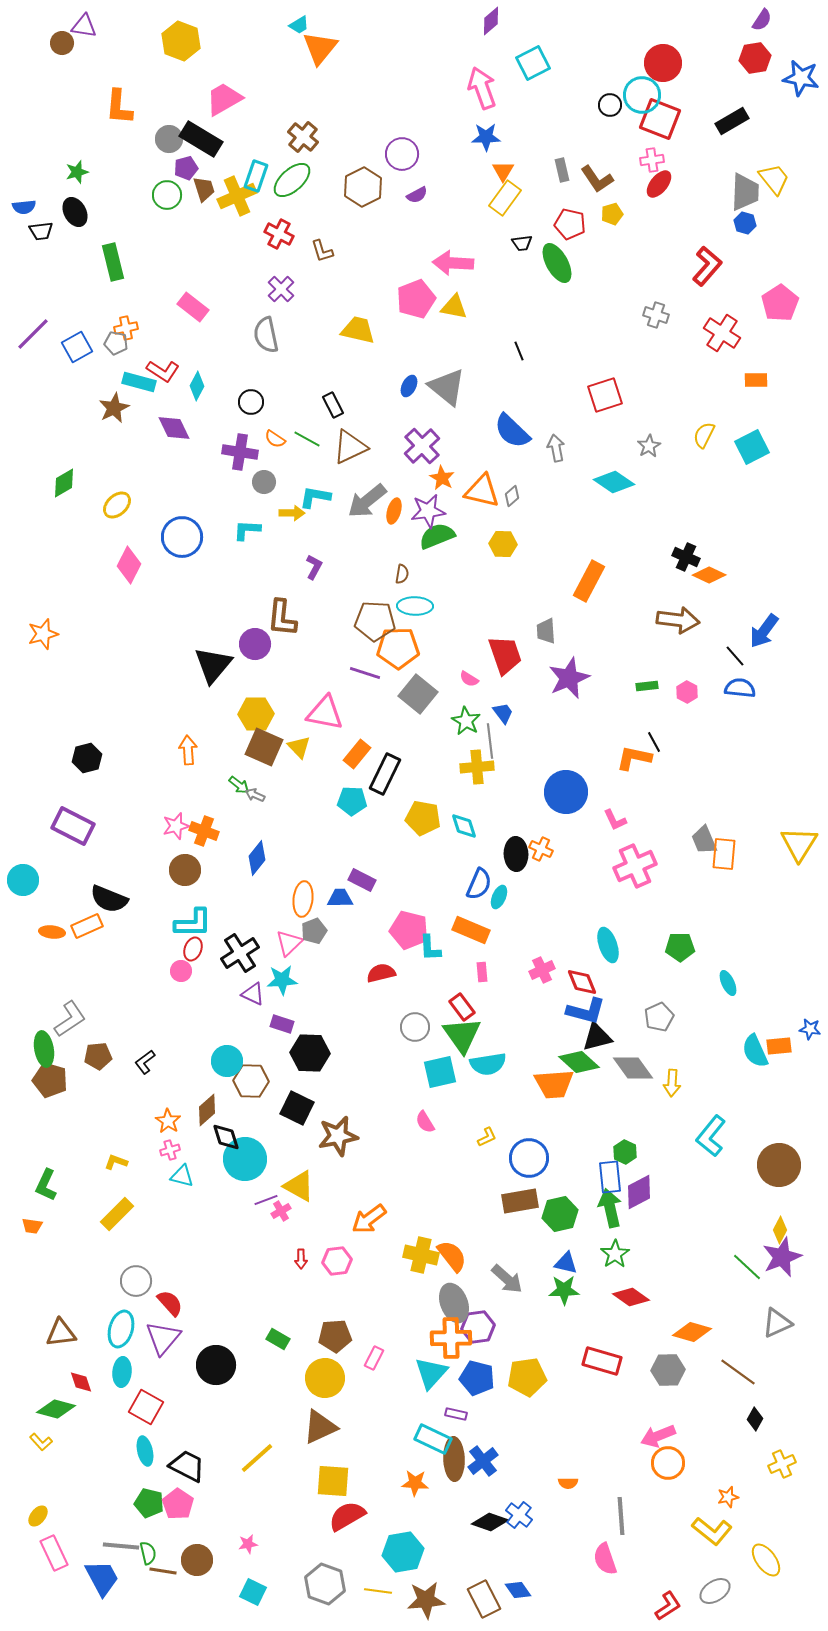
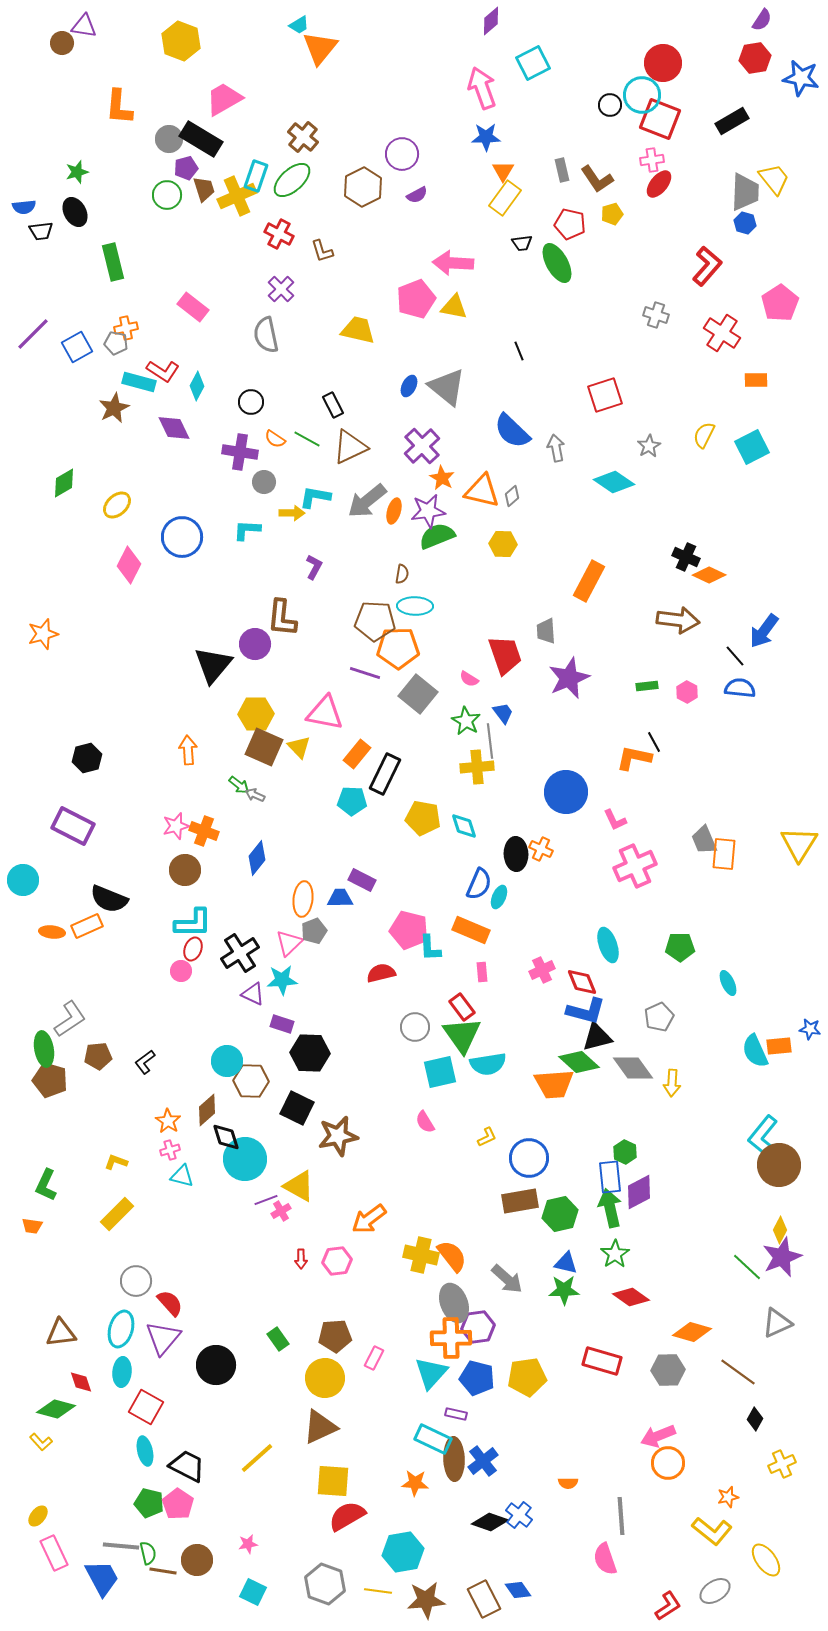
cyan L-shape at (711, 1136): moved 52 px right
green rectangle at (278, 1339): rotated 25 degrees clockwise
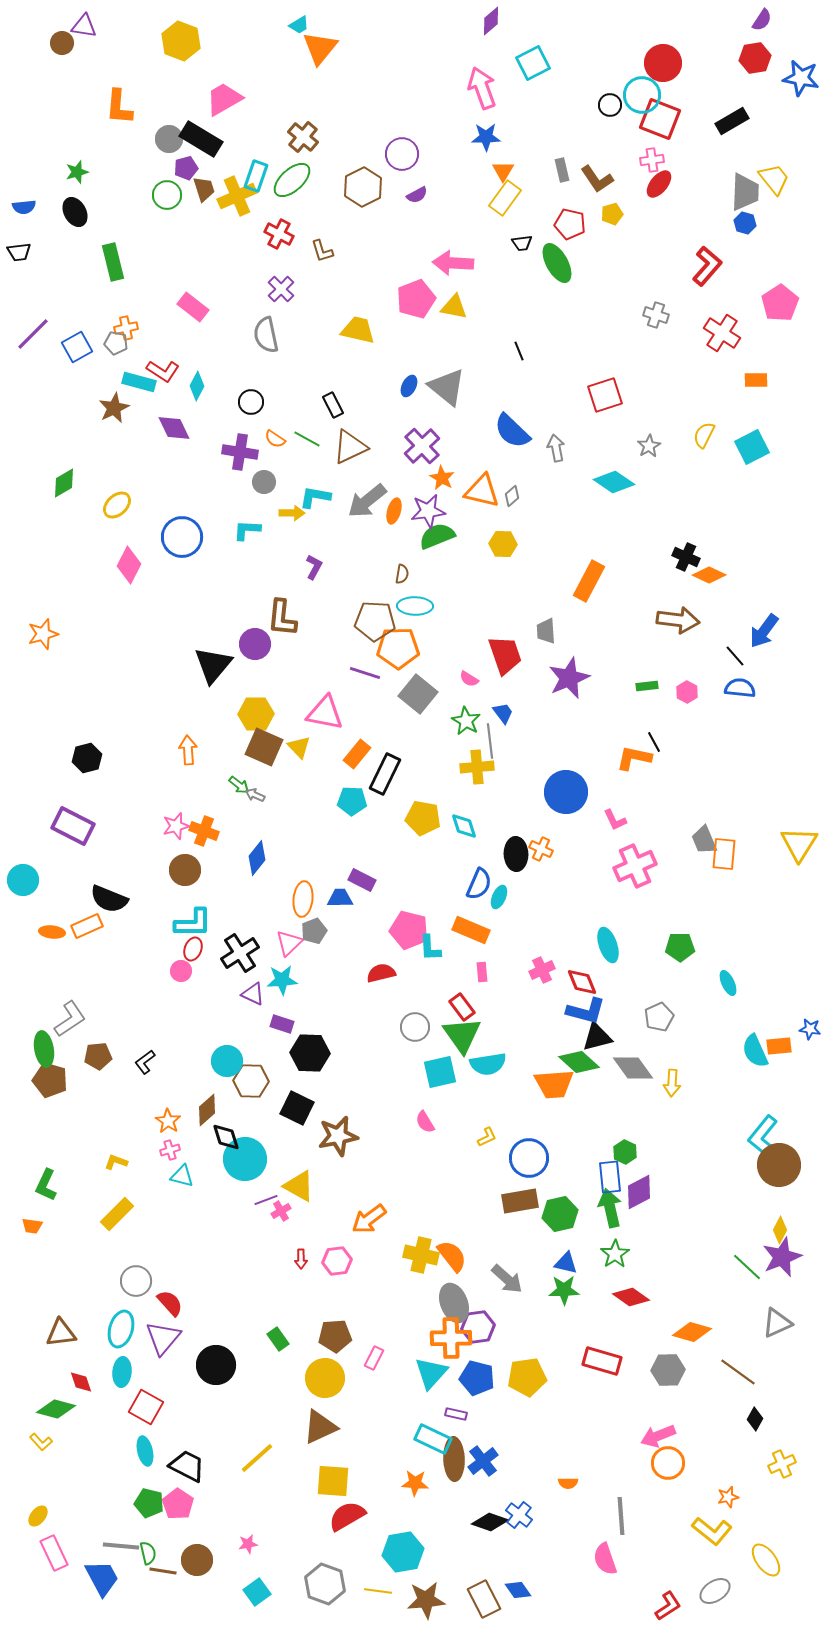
black trapezoid at (41, 231): moved 22 px left, 21 px down
cyan square at (253, 1592): moved 4 px right; rotated 28 degrees clockwise
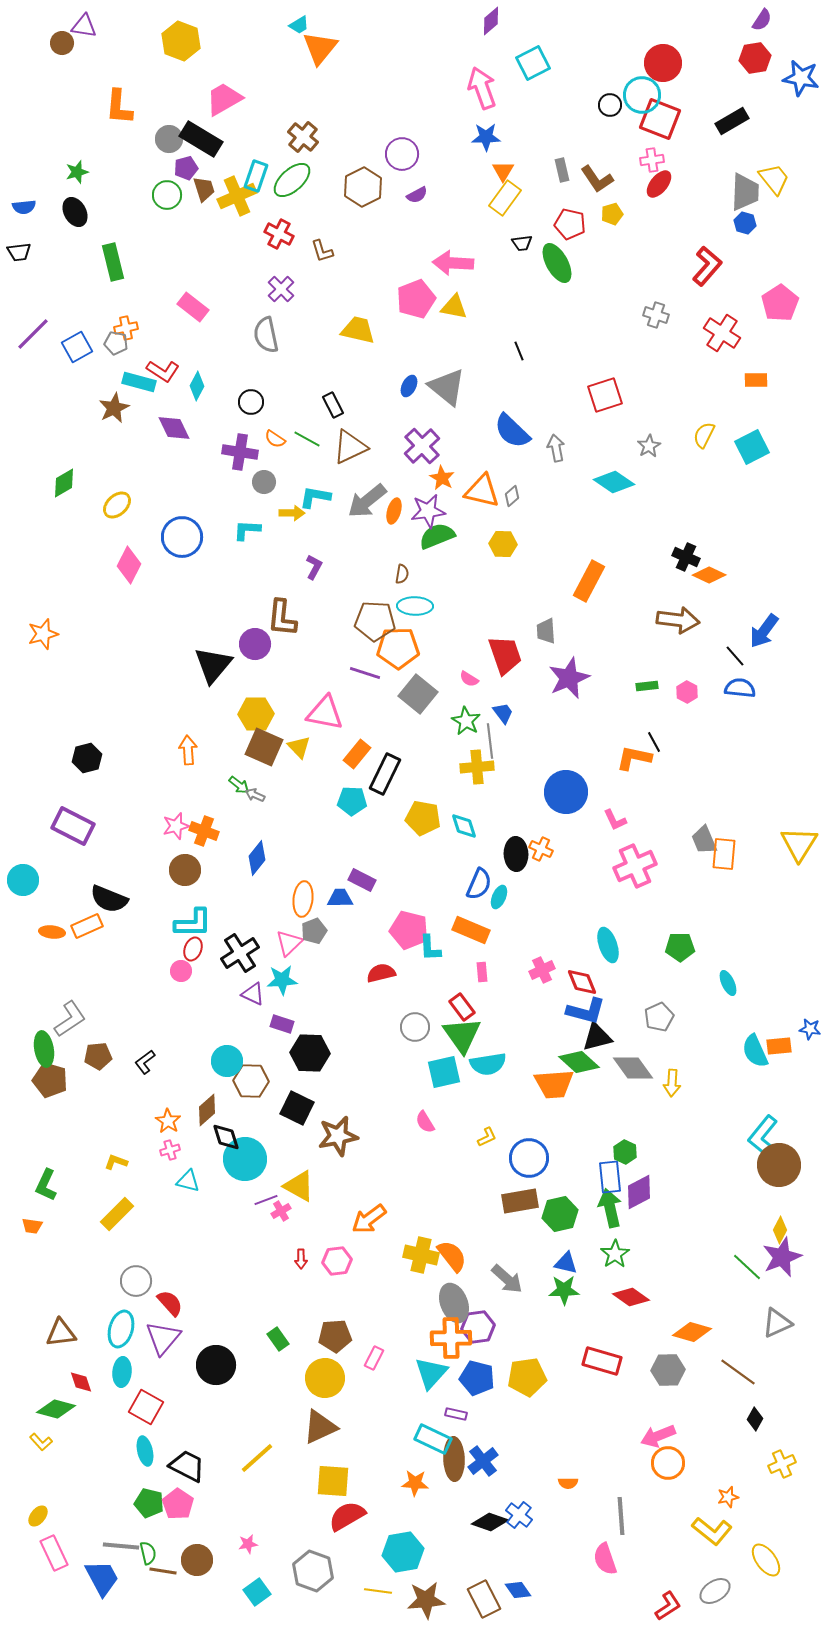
cyan square at (440, 1072): moved 4 px right
cyan triangle at (182, 1176): moved 6 px right, 5 px down
gray hexagon at (325, 1584): moved 12 px left, 13 px up
